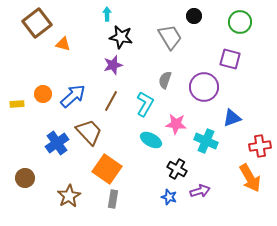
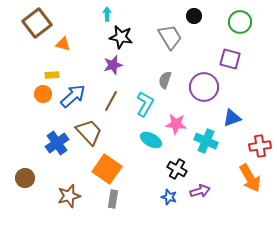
yellow rectangle: moved 35 px right, 29 px up
brown star: rotated 15 degrees clockwise
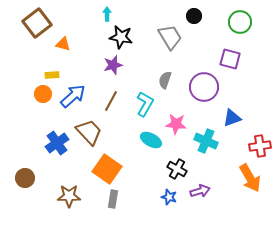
brown star: rotated 15 degrees clockwise
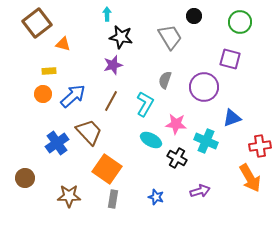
yellow rectangle: moved 3 px left, 4 px up
black cross: moved 11 px up
blue star: moved 13 px left
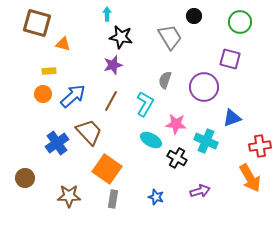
brown square: rotated 36 degrees counterclockwise
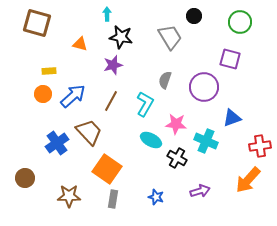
orange triangle: moved 17 px right
orange arrow: moved 2 px left, 2 px down; rotated 72 degrees clockwise
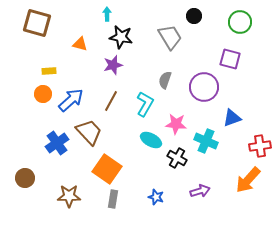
blue arrow: moved 2 px left, 4 px down
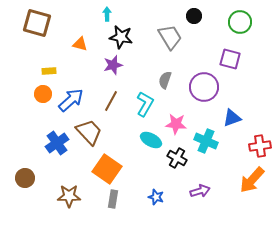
orange arrow: moved 4 px right
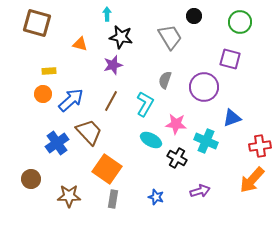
brown circle: moved 6 px right, 1 px down
